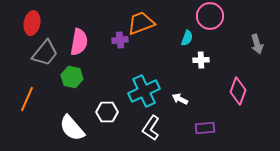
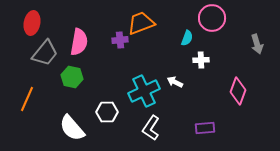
pink circle: moved 2 px right, 2 px down
white arrow: moved 5 px left, 17 px up
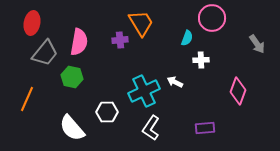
orange trapezoid: rotated 80 degrees clockwise
gray arrow: rotated 18 degrees counterclockwise
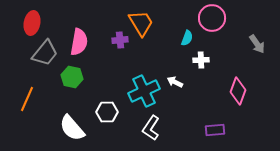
purple rectangle: moved 10 px right, 2 px down
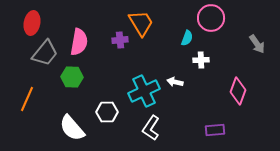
pink circle: moved 1 px left
green hexagon: rotated 10 degrees counterclockwise
white arrow: rotated 14 degrees counterclockwise
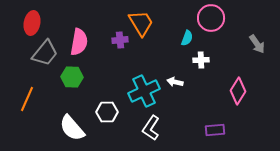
pink diamond: rotated 12 degrees clockwise
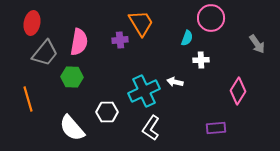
orange line: moved 1 px right; rotated 40 degrees counterclockwise
purple rectangle: moved 1 px right, 2 px up
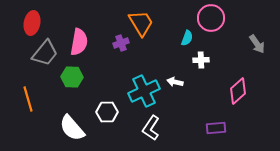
purple cross: moved 1 px right, 3 px down; rotated 14 degrees counterclockwise
pink diamond: rotated 16 degrees clockwise
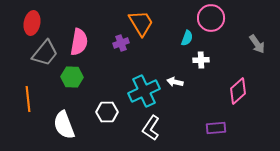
orange line: rotated 10 degrees clockwise
white semicircle: moved 8 px left, 3 px up; rotated 20 degrees clockwise
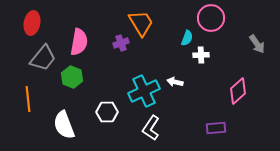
gray trapezoid: moved 2 px left, 5 px down
white cross: moved 5 px up
green hexagon: rotated 20 degrees clockwise
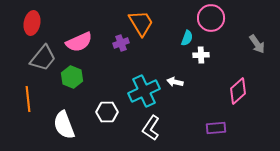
pink semicircle: rotated 56 degrees clockwise
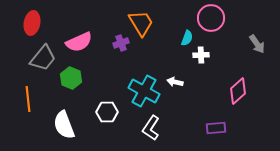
green hexagon: moved 1 px left, 1 px down
cyan cross: rotated 36 degrees counterclockwise
